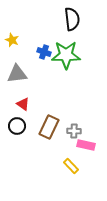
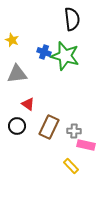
green star: moved 1 px left, 1 px down; rotated 16 degrees clockwise
red triangle: moved 5 px right
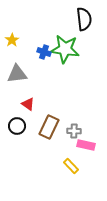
black semicircle: moved 12 px right
yellow star: rotated 16 degrees clockwise
green star: moved 7 px up; rotated 8 degrees counterclockwise
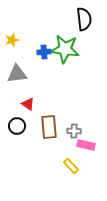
yellow star: rotated 16 degrees clockwise
blue cross: rotated 24 degrees counterclockwise
brown rectangle: rotated 30 degrees counterclockwise
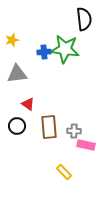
yellow rectangle: moved 7 px left, 6 px down
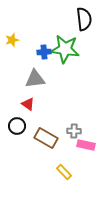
gray triangle: moved 18 px right, 5 px down
brown rectangle: moved 3 px left, 11 px down; rotated 55 degrees counterclockwise
